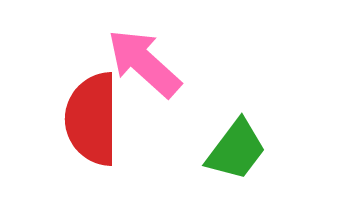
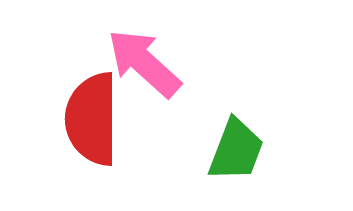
green trapezoid: rotated 16 degrees counterclockwise
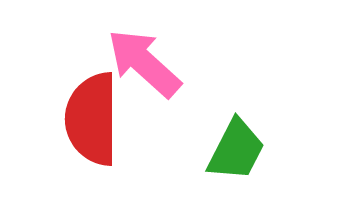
green trapezoid: rotated 6 degrees clockwise
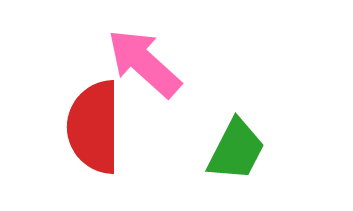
red semicircle: moved 2 px right, 8 px down
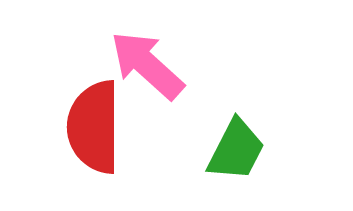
pink arrow: moved 3 px right, 2 px down
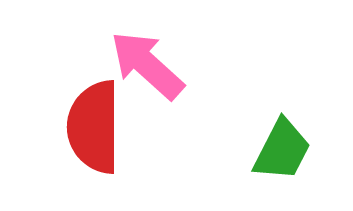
green trapezoid: moved 46 px right
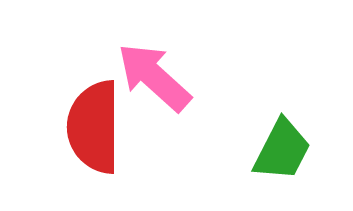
pink arrow: moved 7 px right, 12 px down
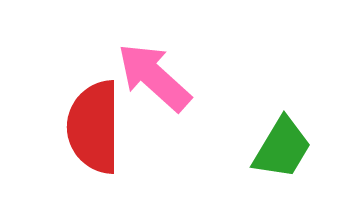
green trapezoid: moved 2 px up; rotated 4 degrees clockwise
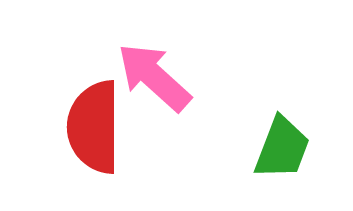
green trapezoid: rotated 10 degrees counterclockwise
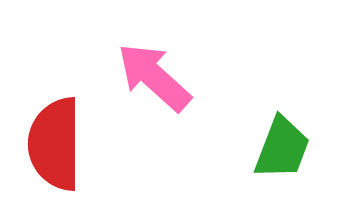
red semicircle: moved 39 px left, 17 px down
